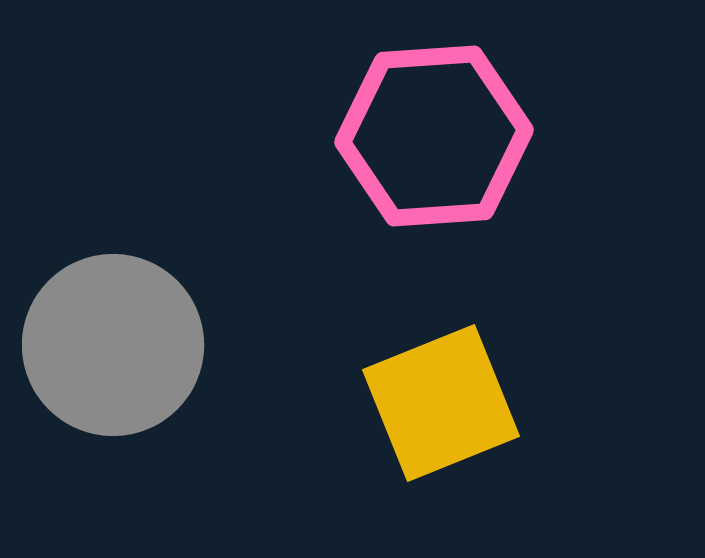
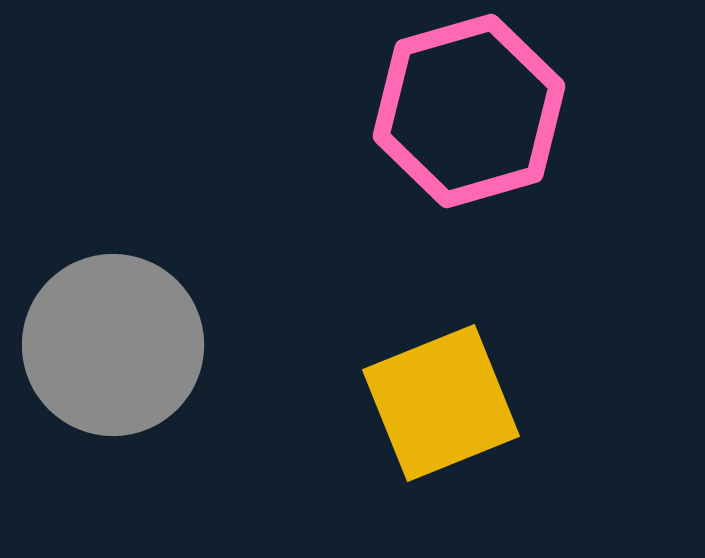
pink hexagon: moved 35 px right, 25 px up; rotated 12 degrees counterclockwise
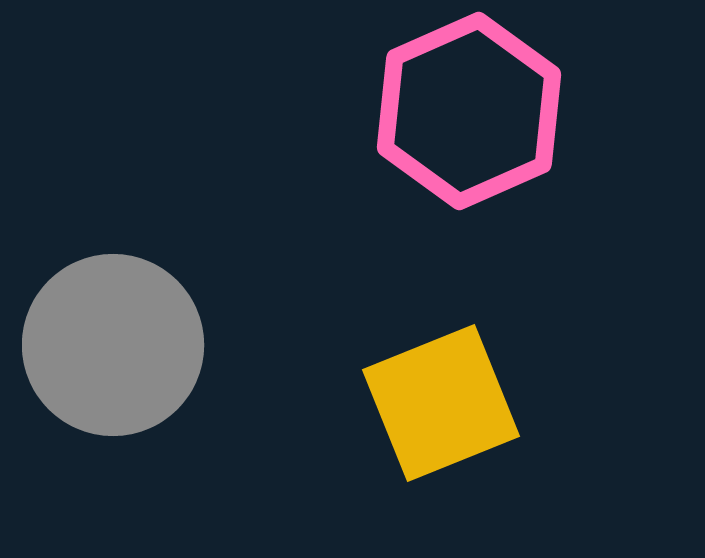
pink hexagon: rotated 8 degrees counterclockwise
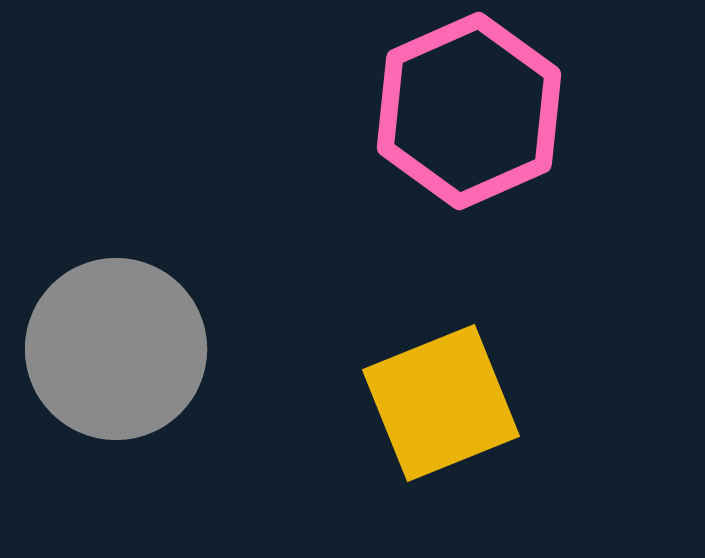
gray circle: moved 3 px right, 4 px down
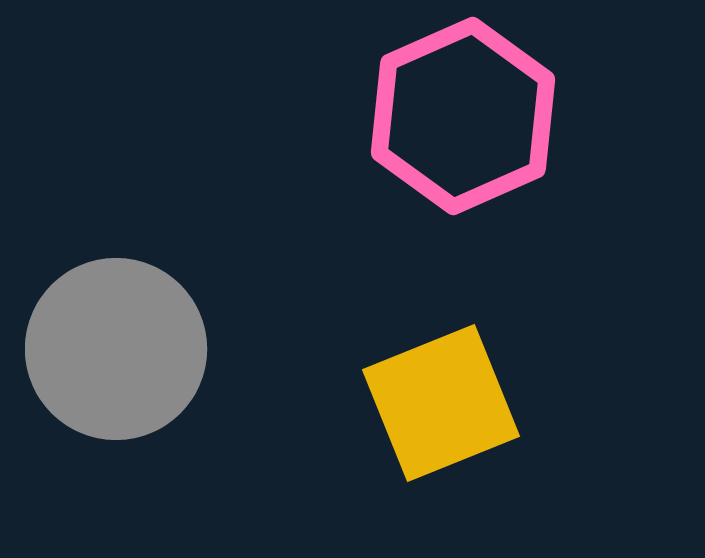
pink hexagon: moved 6 px left, 5 px down
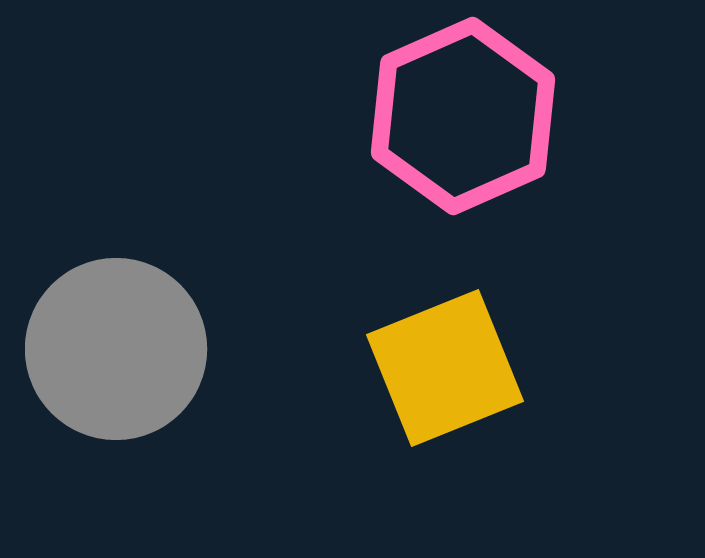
yellow square: moved 4 px right, 35 px up
